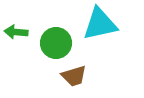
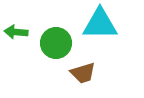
cyan triangle: rotated 12 degrees clockwise
brown trapezoid: moved 9 px right, 3 px up
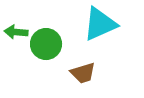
cyan triangle: rotated 24 degrees counterclockwise
green circle: moved 10 px left, 1 px down
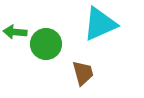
green arrow: moved 1 px left
brown trapezoid: rotated 88 degrees counterclockwise
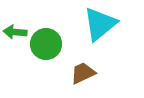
cyan triangle: rotated 15 degrees counterclockwise
brown trapezoid: rotated 100 degrees counterclockwise
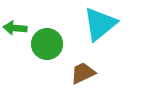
green arrow: moved 4 px up
green circle: moved 1 px right
